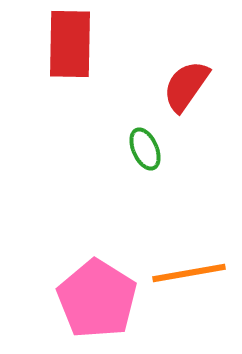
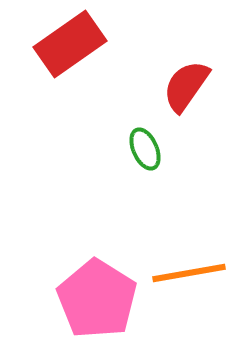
red rectangle: rotated 54 degrees clockwise
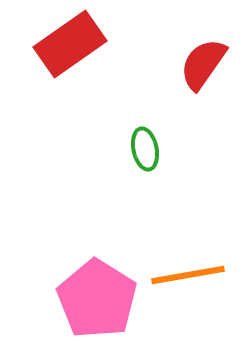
red semicircle: moved 17 px right, 22 px up
green ellipse: rotated 12 degrees clockwise
orange line: moved 1 px left, 2 px down
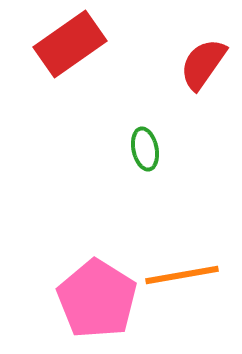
orange line: moved 6 px left
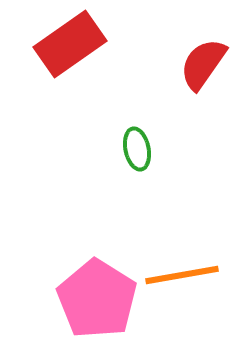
green ellipse: moved 8 px left
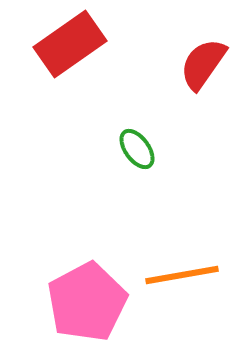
green ellipse: rotated 24 degrees counterclockwise
pink pentagon: moved 10 px left, 3 px down; rotated 12 degrees clockwise
